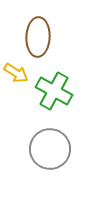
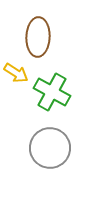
green cross: moved 2 px left, 1 px down
gray circle: moved 1 px up
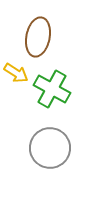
brown ellipse: rotated 9 degrees clockwise
green cross: moved 3 px up
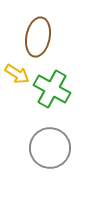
yellow arrow: moved 1 px right, 1 px down
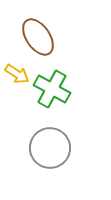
brown ellipse: rotated 45 degrees counterclockwise
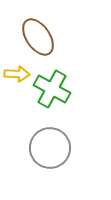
yellow arrow: rotated 30 degrees counterclockwise
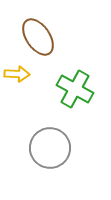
green cross: moved 23 px right
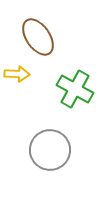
gray circle: moved 2 px down
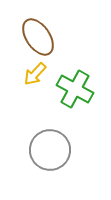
yellow arrow: moved 18 px right; rotated 130 degrees clockwise
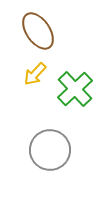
brown ellipse: moved 6 px up
green cross: rotated 18 degrees clockwise
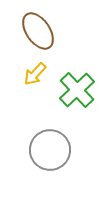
green cross: moved 2 px right, 1 px down
